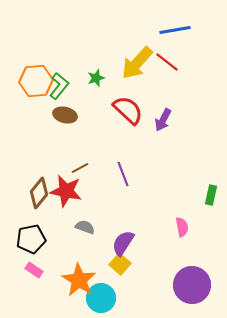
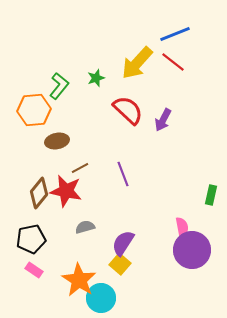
blue line: moved 4 px down; rotated 12 degrees counterclockwise
red line: moved 6 px right
orange hexagon: moved 2 px left, 29 px down
brown ellipse: moved 8 px left, 26 px down; rotated 25 degrees counterclockwise
gray semicircle: rotated 36 degrees counterclockwise
purple circle: moved 35 px up
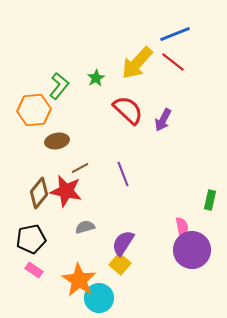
green star: rotated 12 degrees counterclockwise
green rectangle: moved 1 px left, 5 px down
cyan circle: moved 2 px left
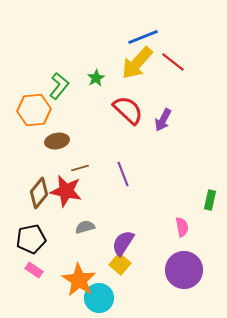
blue line: moved 32 px left, 3 px down
brown line: rotated 12 degrees clockwise
purple circle: moved 8 px left, 20 px down
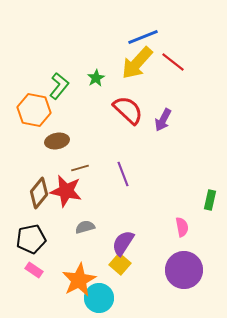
orange hexagon: rotated 16 degrees clockwise
orange star: rotated 12 degrees clockwise
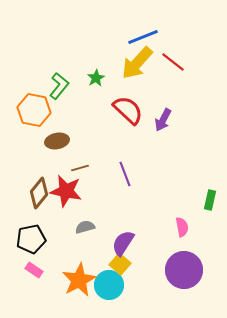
purple line: moved 2 px right
cyan circle: moved 10 px right, 13 px up
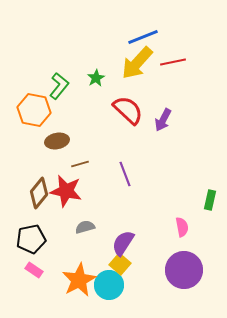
red line: rotated 50 degrees counterclockwise
brown line: moved 4 px up
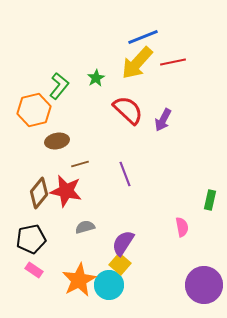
orange hexagon: rotated 24 degrees counterclockwise
purple circle: moved 20 px right, 15 px down
